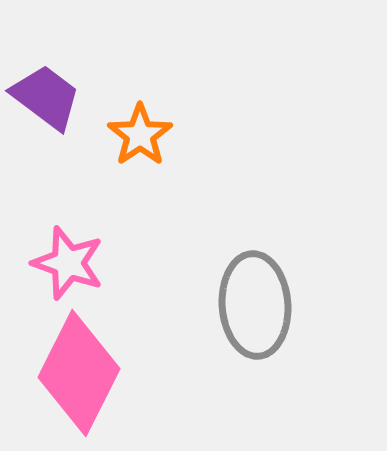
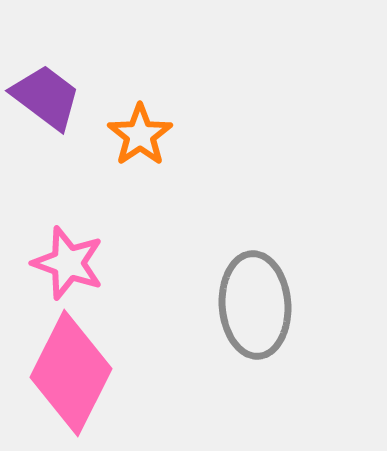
pink diamond: moved 8 px left
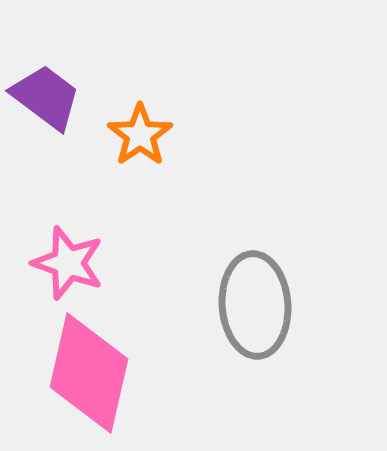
pink diamond: moved 18 px right; rotated 14 degrees counterclockwise
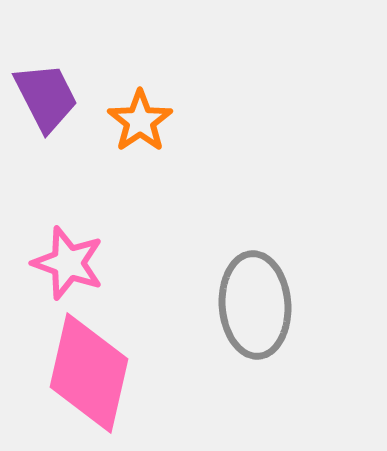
purple trapezoid: rotated 26 degrees clockwise
orange star: moved 14 px up
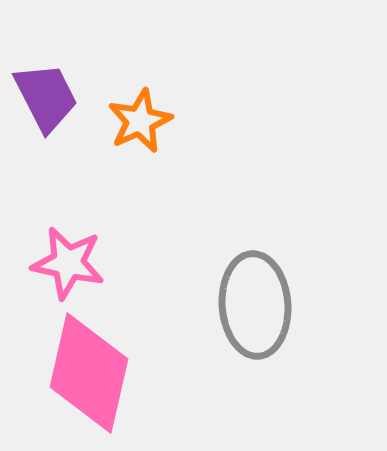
orange star: rotated 10 degrees clockwise
pink star: rotated 8 degrees counterclockwise
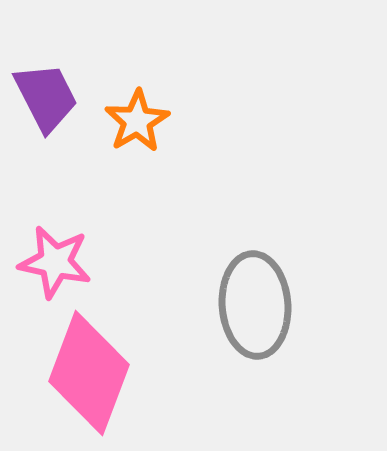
orange star: moved 3 px left; rotated 6 degrees counterclockwise
pink star: moved 13 px left, 1 px up
pink diamond: rotated 8 degrees clockwise
